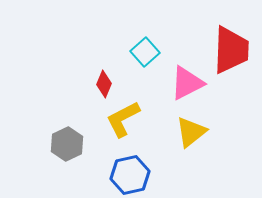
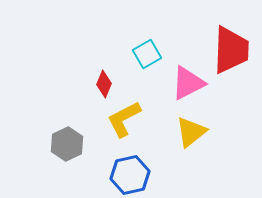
cyan square: moved 2 px right, 2 px down; rotated 12 degrees clockwise
pink triangle: moved 1 px right
yellow L-shape: moved 1 px right
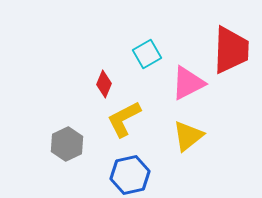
yellow triangle: moved 3 px left, 4 px down
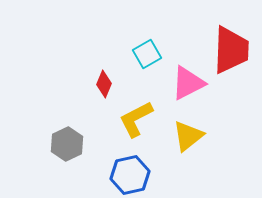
yellow L-shape: moved 12 px right
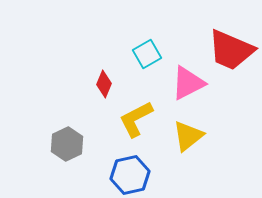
red trapezoid: rotated 111 degrees clockwise
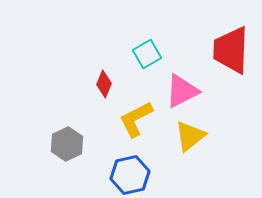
red trapezoid: rotated 69 degrees clockwise
pink triangle: moved 6 px left, 8 px down
yellow triangle: moved 2 px right
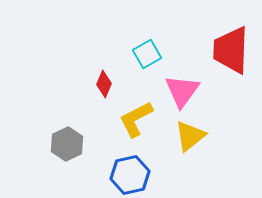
pink triangle: rotated 27 degrees counterclockwise
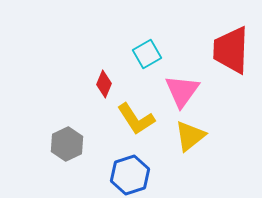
yellow L-shape: rotated 96 degrees counterclockwise
blue hexagon: rotated 6 degrees counterclockwise
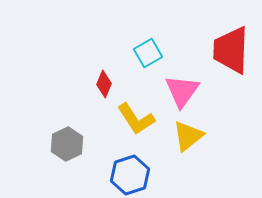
cyan square: moved 1 px right, 1 px up
yellow triangle: moved 2 px left
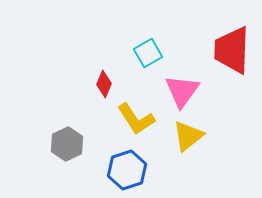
red trapezoid: moved 1 px right
blue hexagon: moved 3 px left, 5 px up
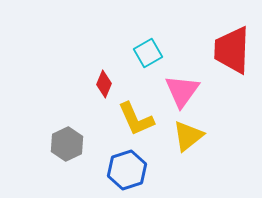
yellow L-shape: rotated 9 degrees clockwise
